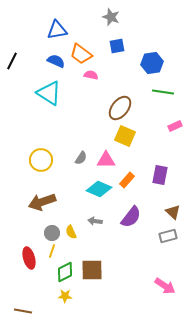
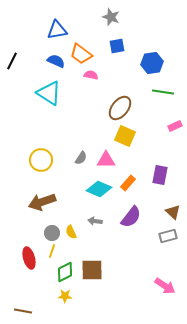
orange rectangle: moved 1 px right, 3 px down
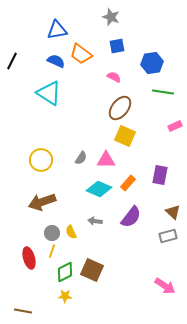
pink semicircle: moved 23 px right, 2 px down; rotated 16 degrees clockwise
brown square: rotated 25 degrees clockwise
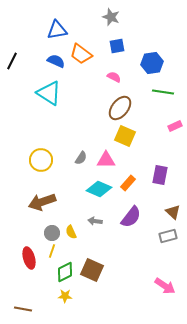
brown line: moved 2 px up
